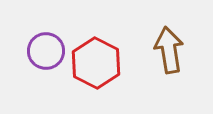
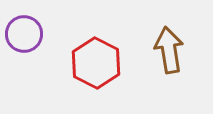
purple circle: moved 22 px left, 17 px up
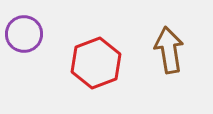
red hexagon: rotated 12 degrees clockwise
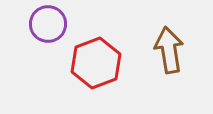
purple circle: moved 24 px right, 10 px up
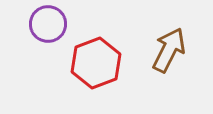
brown arrow: rotated 36 degrees clockwise
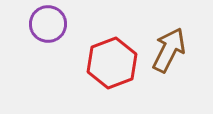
red hexagon: moved 16 px right
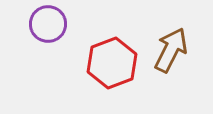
brown arrow: moved 2 px right
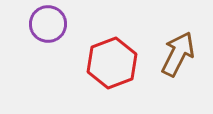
brown arrow: moved 7 px right, 4 px down
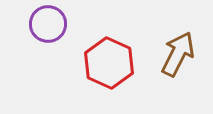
red hexagon: moved 3 px left; rotated 15 degrees counterclockwise
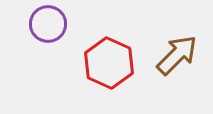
brown arrow: moved 1 px left, 1 px down; rotated 18 degrees clockwise
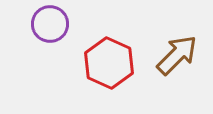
purple circle: moved 2 px right
